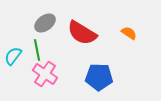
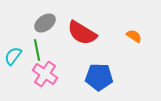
orange semicircle: moved 5 px right, 3 px down
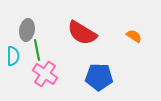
gray ellipse: moved 18 px left, 7 px down; rotated 45 degrees counterclockwise
cyan semicircle: rotated 144 degrees clockwise
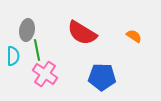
blue pentagon: moved 3 px right
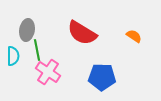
pink cross: moved 3 px right, 2 px up
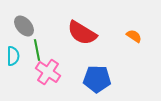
gray ellipse: moved 3 px left, 4 px up; rotated 50 degrees counterclockwise
blue pentagon: moved 5 px left, 2 px down
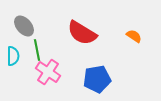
blue pentagon: rotated 12 degrees counterclockwise
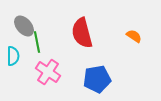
red semicircle: rotated 44 degrees clockwise
green line: moved 8 px up
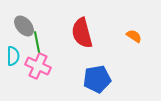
pink cross: moved 10 px left, 6 px up; rotated 10 degrees counterclockwise
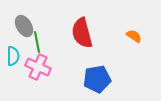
gray ellipse: rotated 10 degrees clockwise
pink cross: moved 1 px down
